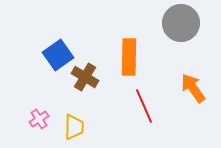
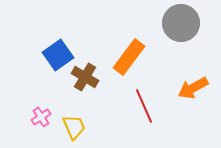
orange rectangle: rotated 36 degrees clockwise
orange arrow: rotated 84 degrees counterclockwise
pink cross: moved 2 px right, 2 px up
yellow trapezoid: rotated 24 degrees counterclockwise
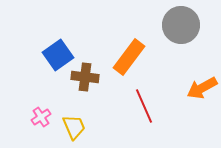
gray circle: moved 2 px down
brown cross: rotated 24 degrees counterclockwise
orange arrow: moved 9 px right
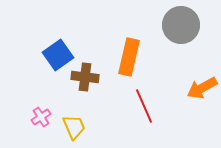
orange rectangle: rotated 24 degrees counterclockwise
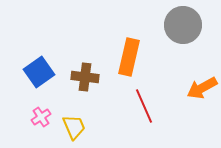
gray circle: moved 2 px right
blue square: moved 19 px left, 17 px down
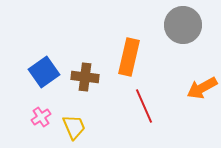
blue square: moved 5 px right
